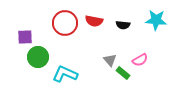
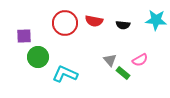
purple square: moved 1 px left, 1 px up
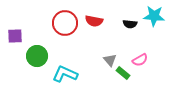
cyan star: moved 2 px left, 4 px up
black semicircle: moved 7 px right, 1 px up
purple square: moved 9 px left
green circle: moved 1 px left, 1 px up
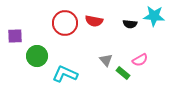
gray triangle: moved 4 px left
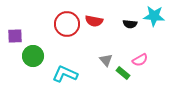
red circle: moved 2 px right, 1 px down
green circle: moved 4 px left
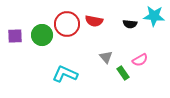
green circle: moved 9 px right, 21 px up
gray triangle: moved 3 px up
green rectangle: rotated 16 degrees clockwise
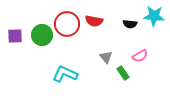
pink semicircle: moved 4 px up
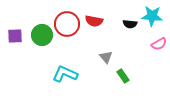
cyan star: moved 2 px left
pink semicircle: moved 19 px right, 12 px up
green rectangle: moved 3 px down
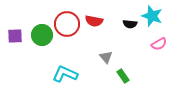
cyan star: rotated 15 degrees clockwise
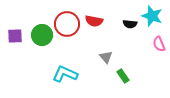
pink semicircle: rotated 98 degrees clockwise
